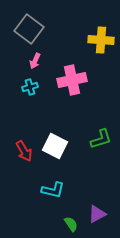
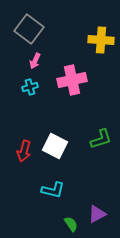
red arrow: rotated 45 degrees clockwise
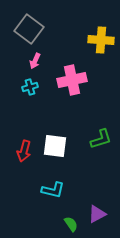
white square: rotated 20 degrees counterclockwise
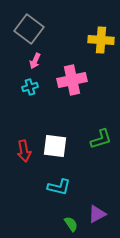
red arrow: rotated 25 degrees counterclockwise
cyan L-shape: moved 6 px right, 3 px up
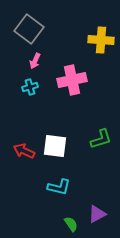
red arrow: rotated 125 degrees clockwise
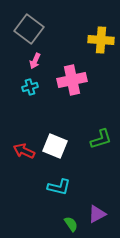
white square: rotated 15 degrees clockwise
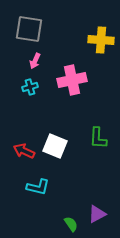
gray square: rotated 28 degrees counterclockwise
green L-shape: moved 3 px left, 1 px up; rotated 110 degrees clockwise
cyan L-shape: moved 21 px left
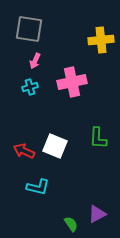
yellow cross: rotated 10 degrees counterclockwise
pink cross: moved 2 px down
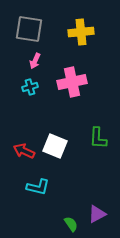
yellow cross: moved 20 px left, 8 px up
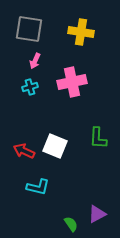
yellow cross: rotated 15 degrees clockwise
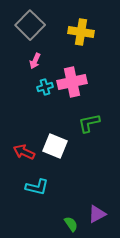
gray square: moved 1 px right, 4 px up; rotated 36 degrees clockwise
cyan cross: moved 15 px right
green L-shape: moved 9 px left, 15 px up; rotated 75 degrees clockwise
red arrow: moved 1 px down
cyan L-shape: moved 1 px left
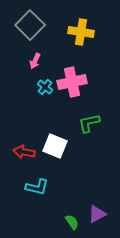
cyan cross: rotated 35 degrees counterclockwise
red arrow: rotated 15 degrees counterclockwise
green semicircle: moved 1 px right, 2 px up
